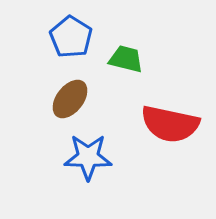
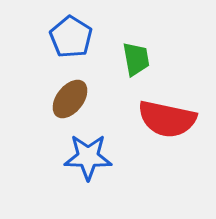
green trapezoid: moved 10 px right; rotated 66 degrees clockwise
red semicircle: moved 3 px left, 5 px up
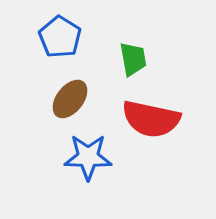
blue pentagon: moved 11 px left
green trapezoid: moved 3 px left
red semicircle: moved 16 px left
